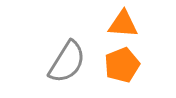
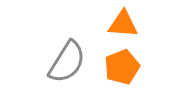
orange pentagon: moved 2 px down
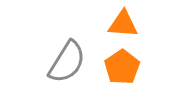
orange pentagon: rotated 12 degrees counterclockwise
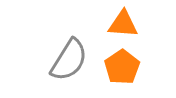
gray semicircle: moved 2 px right, 2 px up
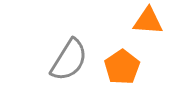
orange triangle: moved 25 px right, 3 px up
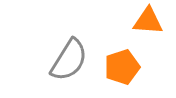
orange pentagon: rotated 16 degrees clockwise
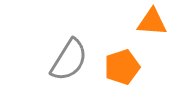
orange triangle: moved 4 px right, 1 px down
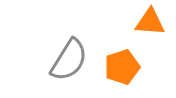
orange triangle: moved 2 px left
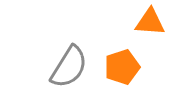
gray semicircle: moved 7 px down
